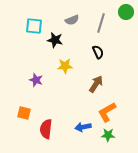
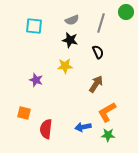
black star: moved 15 px right
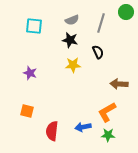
yellow star: moved 8 px right, 1 px up
purple star: moved 6 px left, 7 px up
brown arrow: moved 23 px right; rotated 120 degrees counterclockwise
orange square: moved 3 px right, 2 px up
red semicircle: moved 6 px right, 2 px down
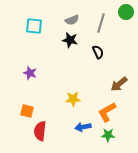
yellow star: moved 34 px down
brown arrow: rotated 42 degrees counterclockwise
red semicircle: moved 12 px left
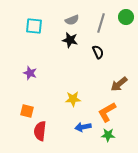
green circle: moved 5 px down
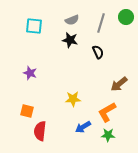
blue arrow: rotated 21 degrees counterclockwise
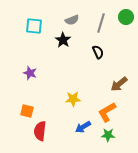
black star: moved 7 px left; rotated 21 degrees clockwise
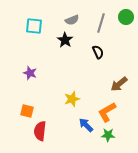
black star: moved 2 px right
yellow star: moved 1 px left; rotated 14 degrees counterclockwise
blue arrow: moved 3 px right, 2 px up; rotated 77 degrees clockwise
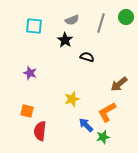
black semicircle: moved 11 px left, 5 px down; rotated 48 degrees counterclockwise
green star: moved 5 px left, 2 px down; rotated 16 degrees counterclockwise
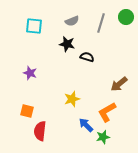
gray semicircle: moved 1 px down
black star: moved 2 px right, 4 px down; rotated 21 degrees counterclockwise
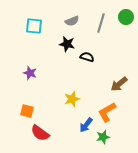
blue arrow: rotated 98 degrees counterclockwise
red semicircle: moved 2 px down; rotated 60 degrees counterclockwise
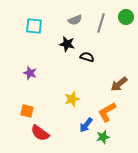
gray semicircle: moved 3 px right, 1 px up
